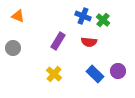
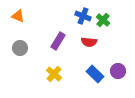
gray circle: moved 7 px right
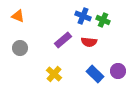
green cross: rotated 16 degrees counterclockwise
purple rectangle: moved 5 px right, 1 px up; rotated 18 degrees clockwise
